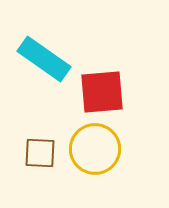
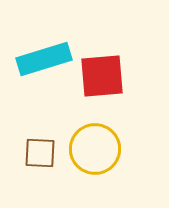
cyan rectangle: rotated 52 degrees counterclockwise
red square: moved 16 px up
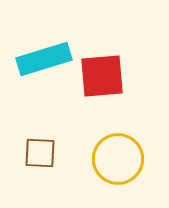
yellow circle: moved 23 px right, 10 px down
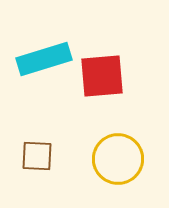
brown square: moved 3 px left, 3 px down
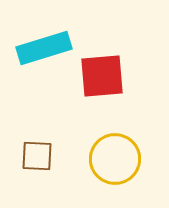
cyan rectangle: moved 11 px up
yellow circle: moved 3 px left
